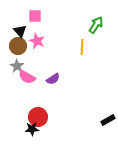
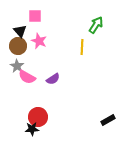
pink star: moved 2 px right
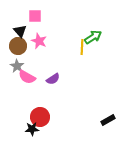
green arrow: moved 3 px left, 12 px down; rotated 24 degrees clockwise
red circle: moved 2 px right
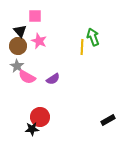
green arrow: rotated 78 degrees counterclockwise
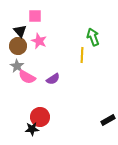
yellow line: moved 8 px down
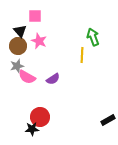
gray star: rotated 24 degrees clockwise
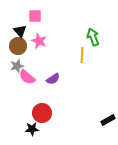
pink semicircle: rotated 12 degrees clockwise
red circle: moved 2 px right, 4 px up
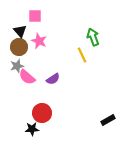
brown circle: moved 1 px right, 1 px down
yellow line: rotated 28 degrees counterclockwise
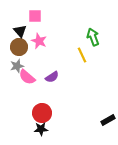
purple semicircle: moved 1 px left, 2 px up
black star: moved 9 px right
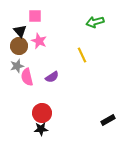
green arrow: moved 2 px right, 15 px up; rotated 84 degrees counterclockwise
brown circle: moved 1 px up
pink semicircle: rotated 36 degrees clockwise
